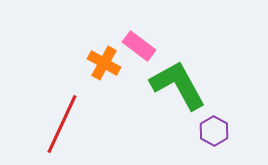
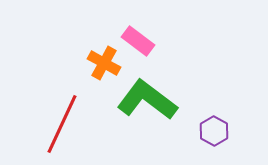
pink rectangle: moved 1 px left, 5 px up
green L-shape: moved 31 px left, 15 px down; rotated 24 degrees counterclockwise
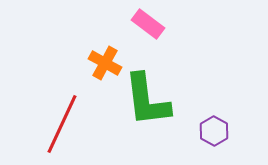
pink rectangle: moved 10 px right, 17 px up
orange cross: moved 1 px right
green L-shape: rotated 134 degrees counterclockwise
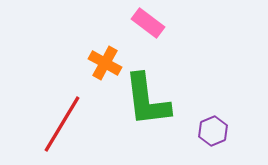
pink rectangle: moved 1 px up
red line: rotated 6 degrees clockwise
purple hexagon: moved 1 px left; rotated 8 degrees clockwise
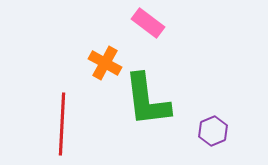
red line: rotated 28 degrees counterclockwise
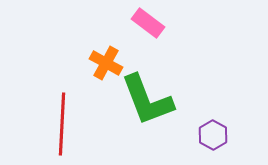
orange cross: moved 1 px right
green L-shape: rotated 14 degrees counterclockwise
purple hexagon: moved 4 px down; rotated 8 degrees counterclockwise
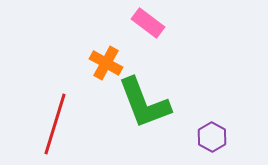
green L-shape: moved 3 px left, 3 px down
red line: moved 7 px left; rotated 14 degrees clockwise
purple hexagon: moved 1 px left, 2 px down
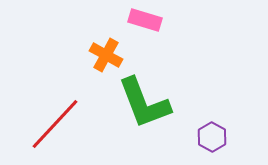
pink rectangle: moved 3 px left, 3 px up; rotated 20 degrees counterclockwise
orange cross: moved 8 px up
red line: rotated 26 degrees clockwise
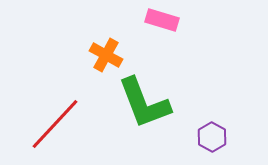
pink rectangle: moved 17 px right
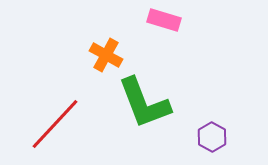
pink rectangle: moved 2 px right
